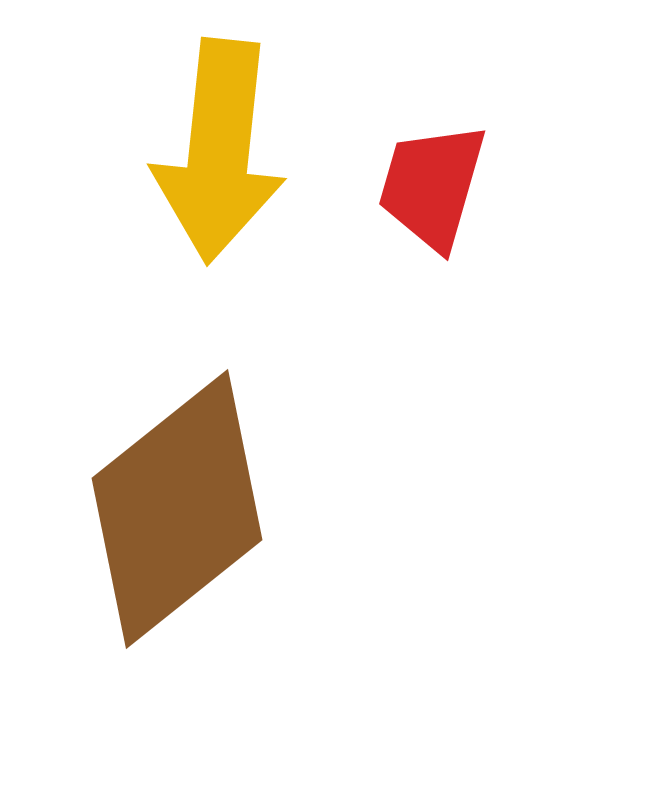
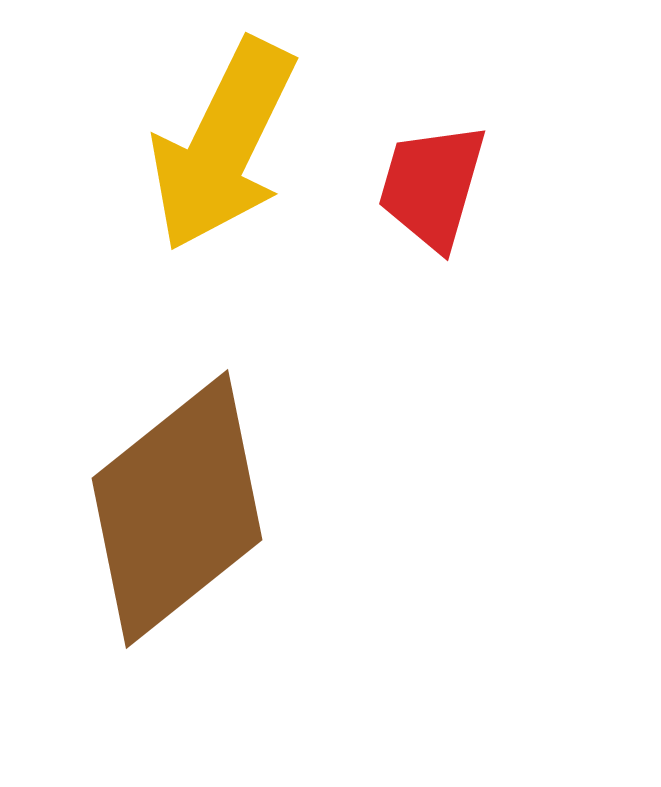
yellow arrow: moved 4 px right, 6 px up; rotated 20 degrees clockwise
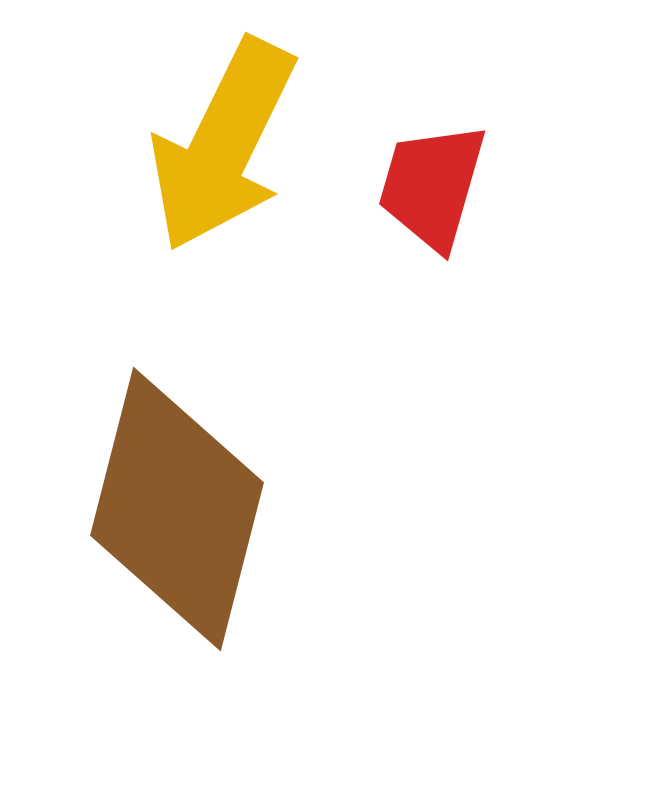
brown diamond: rotated 37 degrees counterclockwise
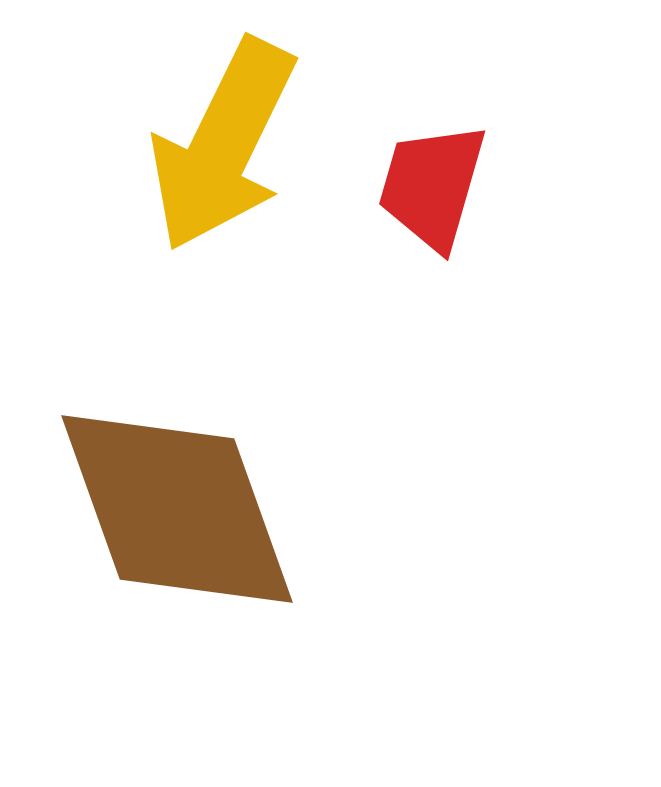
brown diamond: rotated 34 degrees counterclockwise
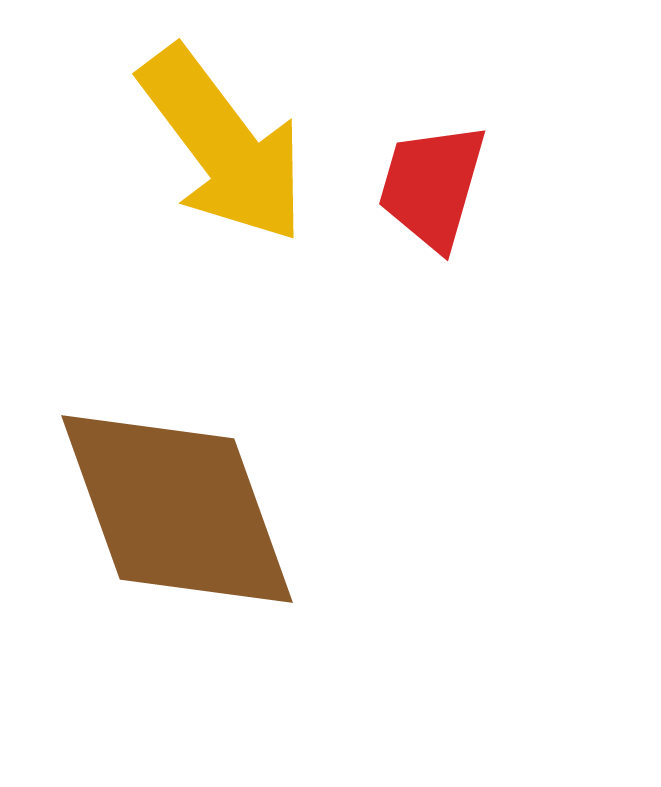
yellow arrow: rotated 63 degrees counterclockwise
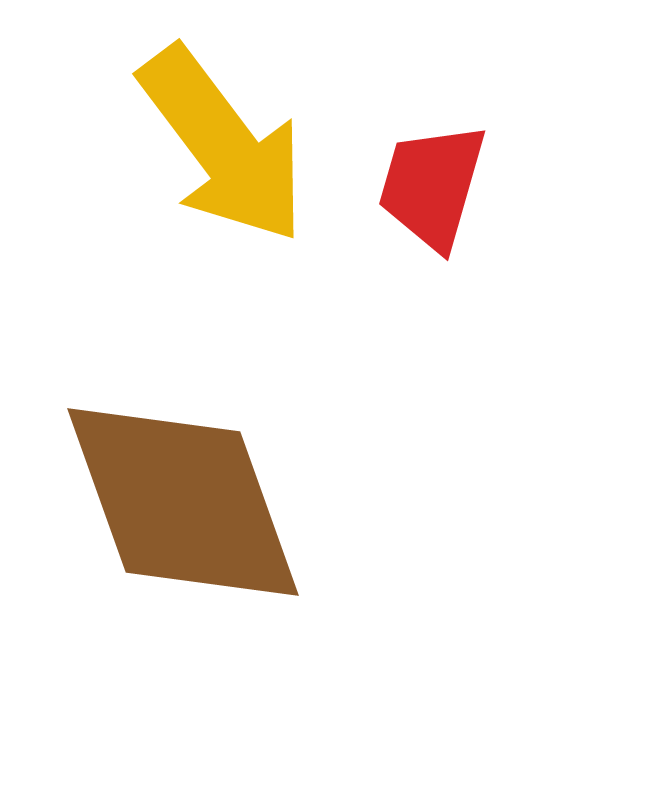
brown diamond: moved 6 px right, 7 px up
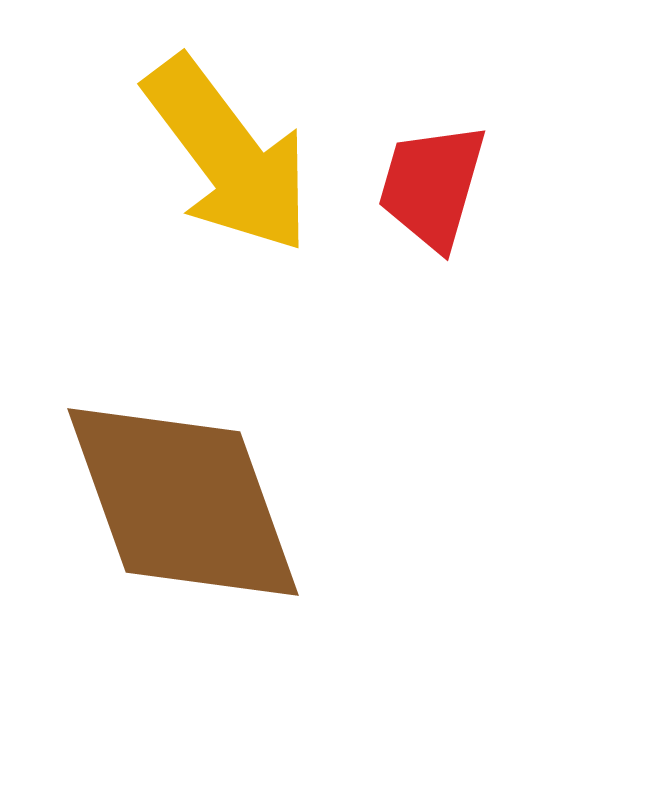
yellow arrow: moved 5 px right, 10 px down
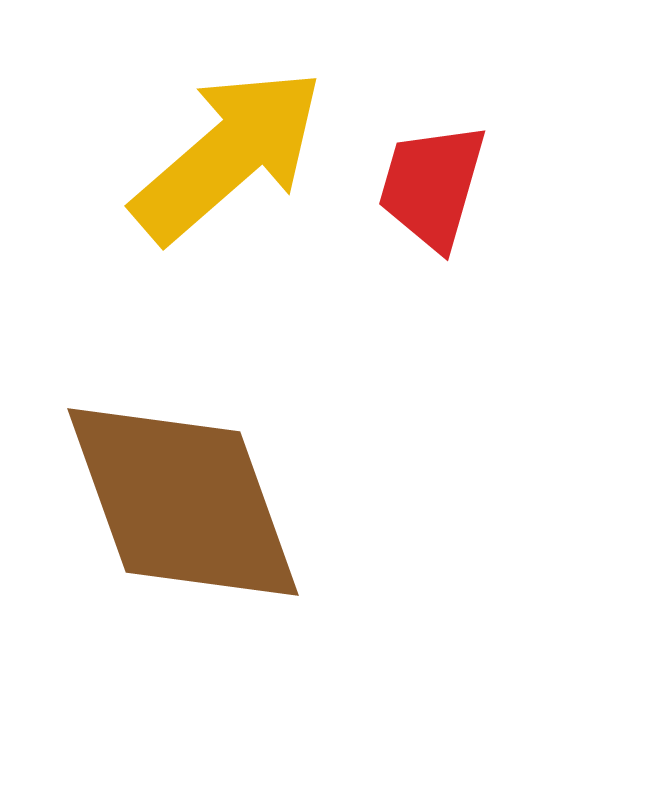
yellow arrow: rotated 94 degrees counterclockwise
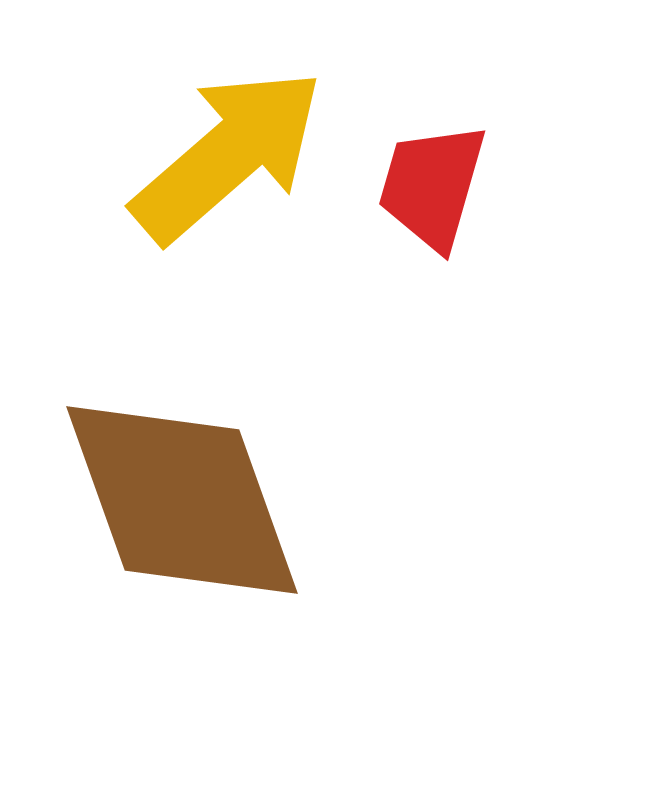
brown diamond: moved 1 px left, 2 px up
